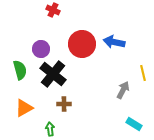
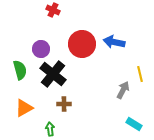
yellow line: moved 3 px left, 1 px down
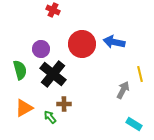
green arrow: moved 12 px up; rotated 32 degrees counterclockwise
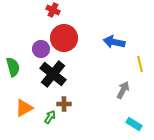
red circle: moved 18 px left, 6 px up
green semicircle: moved 7 px left, 3 px up
yellow line: moved 10 px up
green arrow: rotated 72 degrees clockwise
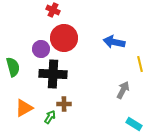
black cross: rotated 36 degrees counterclockwise
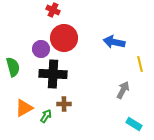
green arrow: moved 4 px left, 1 px up
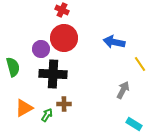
red cross: moved 9 px right
yellow line: rotated 21 degrees counterclockwise
green arrow: moved 1 px right, 1 px up
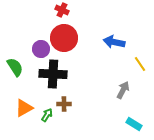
green semicircle: moved 2 px right; rotated 18 degrees counterclockwise
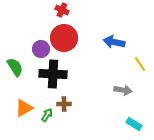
gray arrow: rotated 72 degrees clockwise
